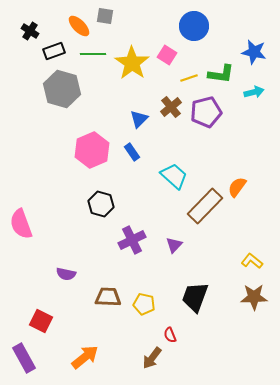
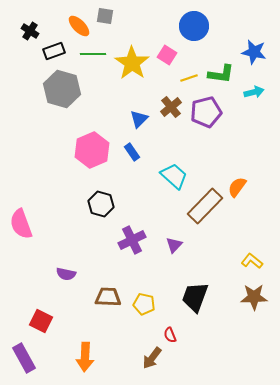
orange arrow: rotated 132 degrees clockwise
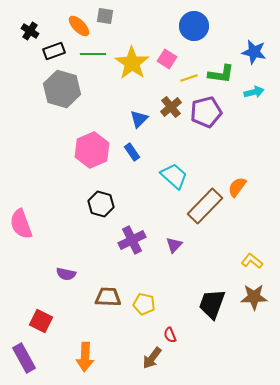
pink square: moved 4 px down
black trapezoid: moved 17 px right, 7 px down
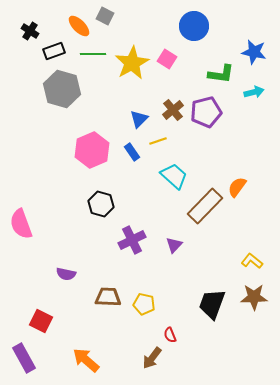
gray square: rotated 18 degrees clockwise
yellow star: rotated 8 degrees clockwise
yellow line: moved 31 px left, 63 px down
brown cross: moved 2 px right, 3 px down
orange arrow: moved 1 px right, 3 px down; rotated 128 degrees clockwise
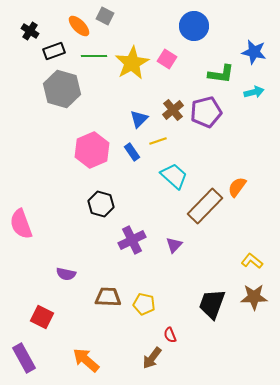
green line: moved 1 px right, 2 px down
red square: moved 1 px right, 4 px up
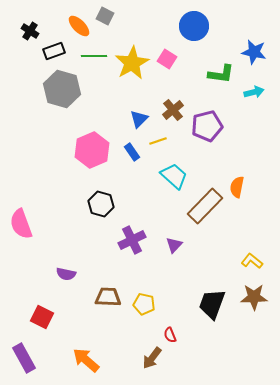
purple pentagon: moved 1 px right, 14 px down
orange semicircle: rotated 25 degrees counterclockwise
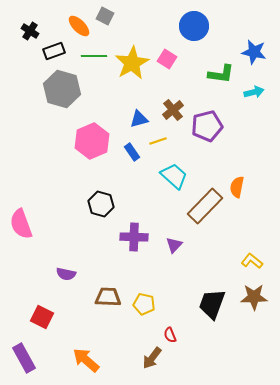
blue triangle: rotated 30 degrees clockwise
pink hexagon: moved 9 px up
purple cross: moved 2 px right, 3 px up; rotated 28 degrees clockwise
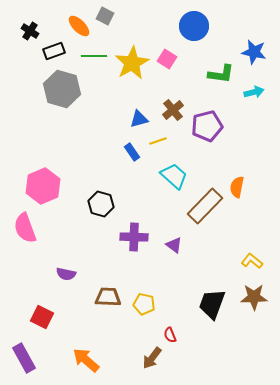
pink hexagon: moved 49 px left, 45 px down
pink semicircle: moved 4 px right, 4 px down
purple triangle: rotated 36 degrees counterclockwise
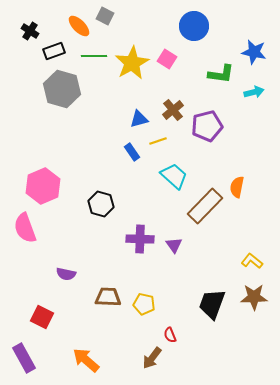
purple cross: moved 6 px right, 2 px down
purple triangle: rotated 18 degrees clockwise
